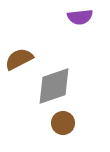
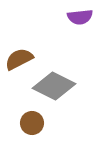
gray diamond: rotated 45 degrees clockwise
brown circle: moved 31 px left
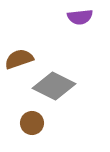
brown semicircle: rotated 8 degrees clockwise
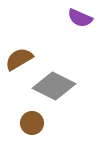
purple semicircle: moved 1 px down; rotated 30 degrees clockwise
brown semicircle: rotated 12 degrees counterclockwise
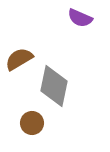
gray diamond: rotated 75 degrees clockwise
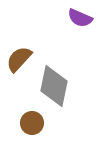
brown semicircle: rotated 16 degrees counterclockwise
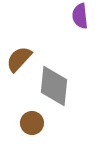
purple semicircle: moved 2 px up; rotated 60 degrees clockwise
gray diamond: rotated 6 degrees counterclockwise
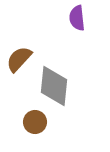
purple semicircle: moved 3 px left, 2 px down
brown circle: moved 3 px right, 1 px up
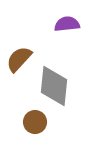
purple semicircle: moved 10 px left, 6 px down; rotated 90 degrees clockwise
